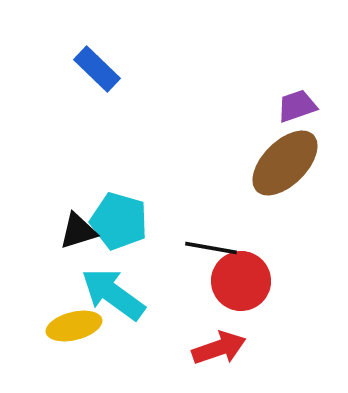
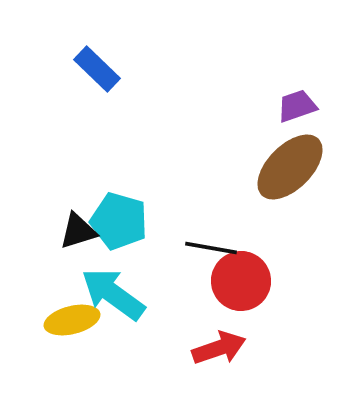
brown ellipse: moved 5 px right, 4 px down
yellow ellipse: moved 2 px left, 6 px up
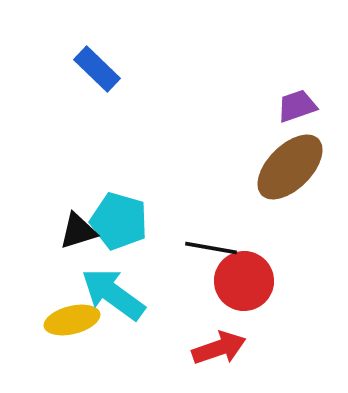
red circle: moved 3 px right
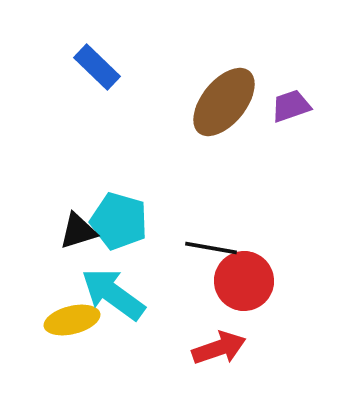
blue rectangle: moved 2 px up
purple trapezoid: moved 6 px left
brown ellipse: moved 66 px left, 65 px up; rotated 6 degrees counterclockwise
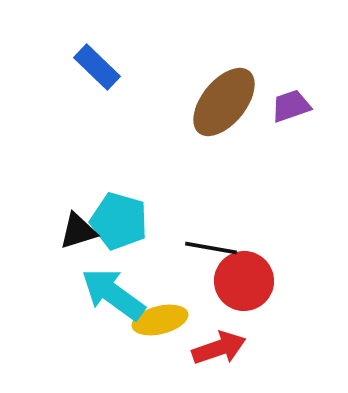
yellow ellipse: moved 88 px right
